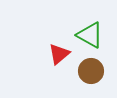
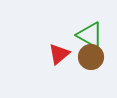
brown circle: moved 14 px up
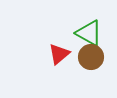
green triangle: moved 1 px left, 2 px up
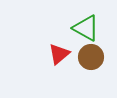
green triangle: moved 3 px left, 5 px up
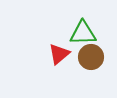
green triangle: moved 3 px left, 5 px down; rotated 32 degrees counterclockwise
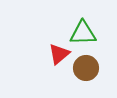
brown circle: moved 5 px left, 11 px down
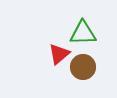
brown circle: moved 3 px left, 1 px up
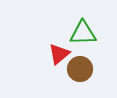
brown circle: moved 3 px left, 2 px down
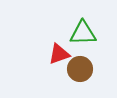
red triangle: rotated 20 degrees clockwise
